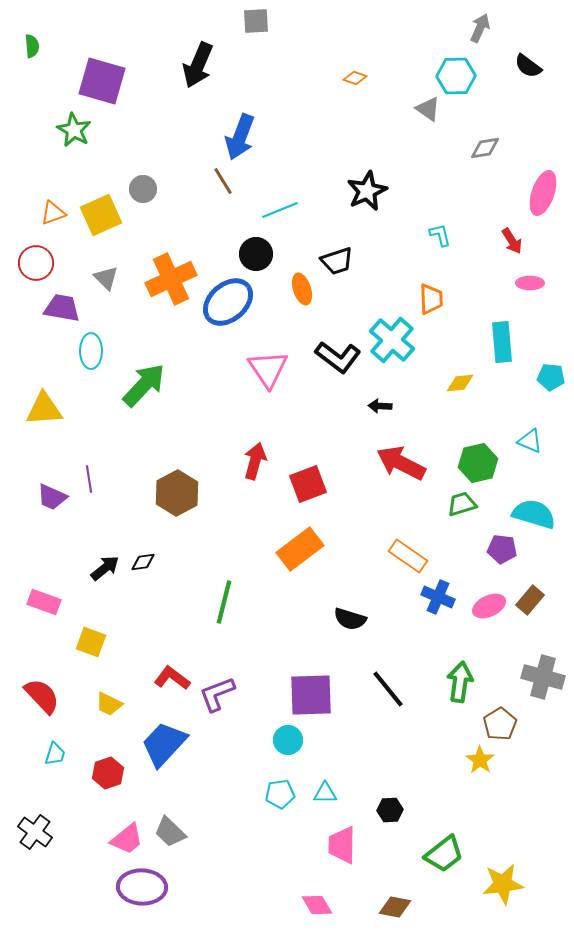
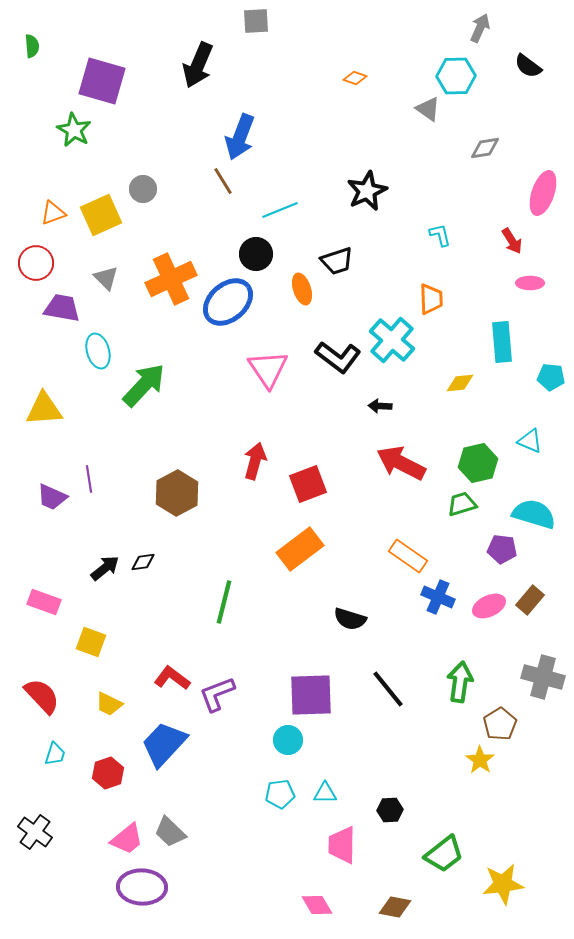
cyan ellipse at (91, 351): moved 7 px right; rotated 16 degrees counterclockwise
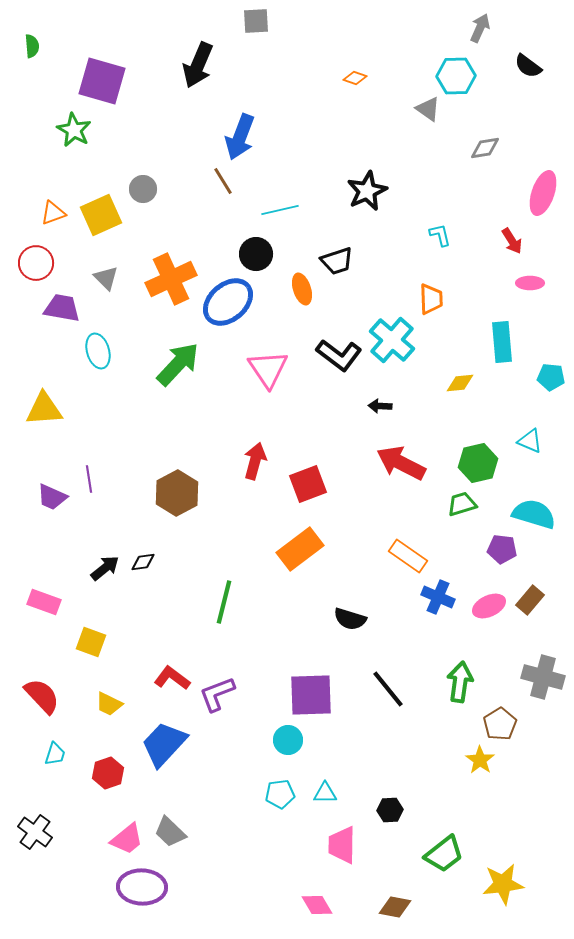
cyan line at (280, 210): rotated 9 degrees clockwise
black L-shape at (338, 357): moved 1 px right, 2 px up
green arrow at (144, 385): moved 34 px right, 21 px up
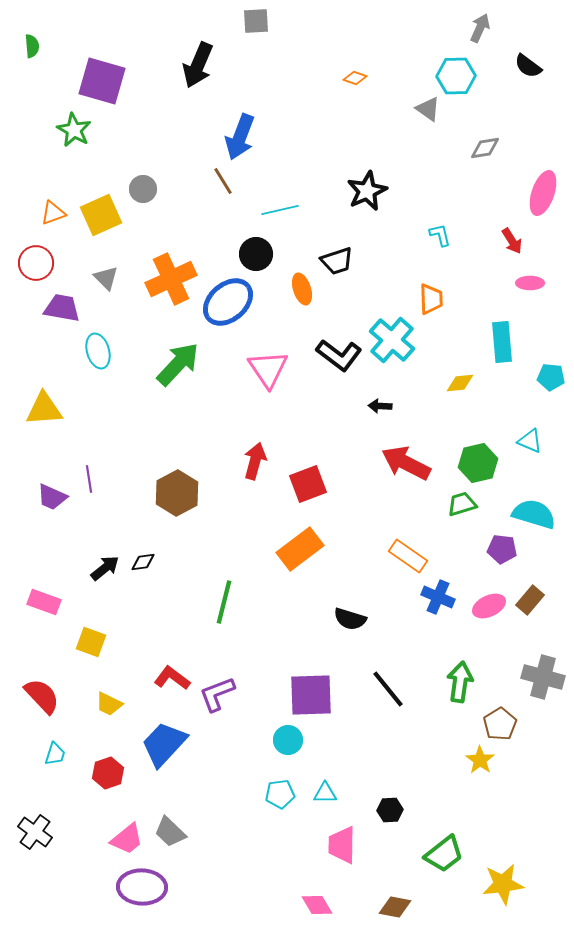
red arrow at (401, 463): moved 5 px right
